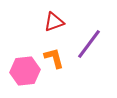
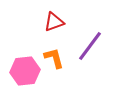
purple line: moved 1 px right, 2 px down
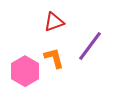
pink hexagon: rotated 24 degrees counterclockwise
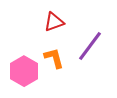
pink hexagon: moved 1 px left
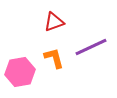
purple line: moved 1 px right, 1 px down; rotated 28 degrees clockwise
pink hexagon: moved 4 px left, 1 px down; rotated 20 degrees clockwise
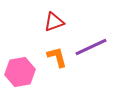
orange L-shape: moved 3 px right, 1 px up
